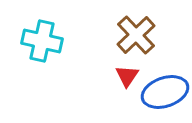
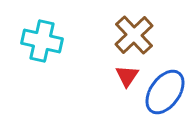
brown cross: moved 2 px left
blue ellipse: rotated 36 degrees counterclockwise
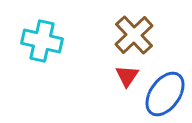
blue ellipse: moved 2 px down
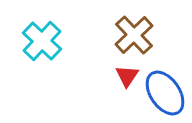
cyan cross: rotated 30 degrees clockwise
blue ellipse: moved 1 px up; rotated 69 degrees counterclockwise
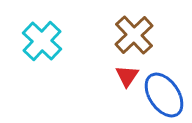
blue ellipse: moved 1 px left, 2 px down
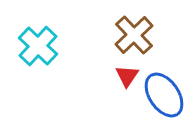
cyan cross: moved 4 px left, 5 px down
